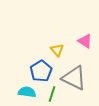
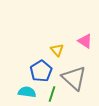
gray triangle: rotated 16 degrees clockwise
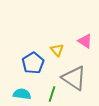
blue pentagon: moved 8 px left, 8 px up
gray triangle: rotated 8 degrees counterclockwise
cyan semicircle: moved 5 px left, 2 px down
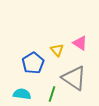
pink triangle: moved 5 px left, 2 px down
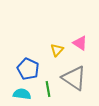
yellow triangle: rotated 24 degrees clockwise
blue pentagon: moved 5 px left, 6 px down; rotated 15 degrees counterclockwise
green line: moved 4 px left, 5 px up; rotated 28 degrees counterclockwise
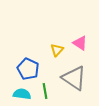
green line: moved 3 px left, 2 px down
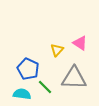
gray triangle: rotated 32 degrees counterclockwise
green line: moved 4 px up; rotated 35 degrees counterclockwise
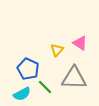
cyan semicircle: rotated 144 degrees clockwise
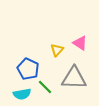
cyan semicircle: rotated 18 degrees clockwise
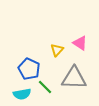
blue pentagon: moved 1 px right
